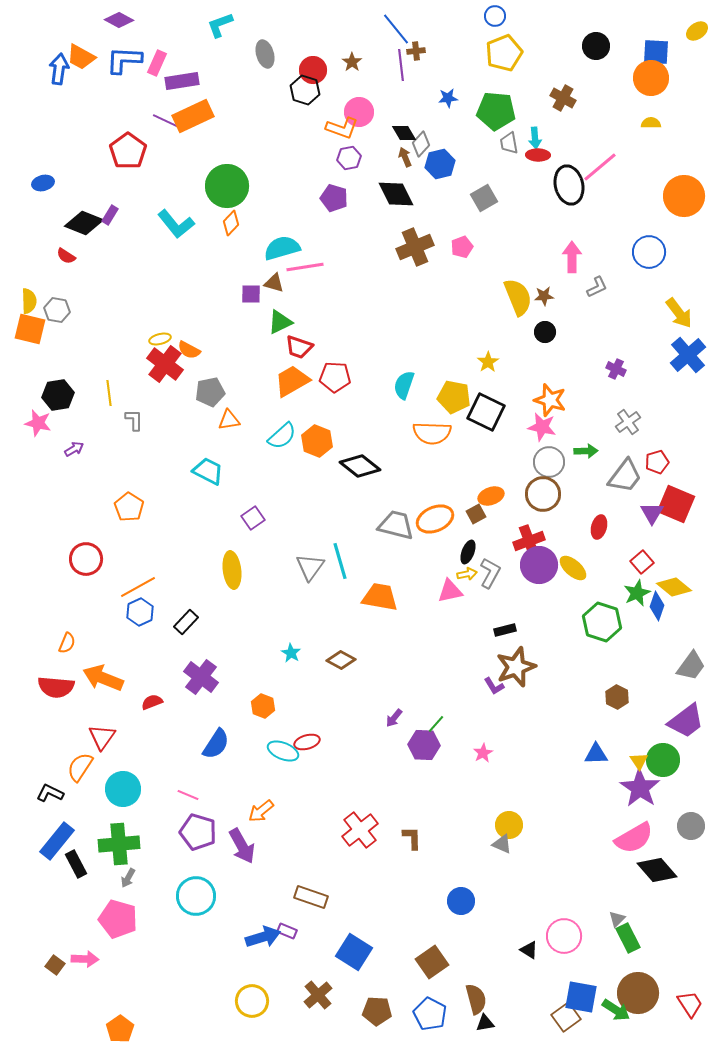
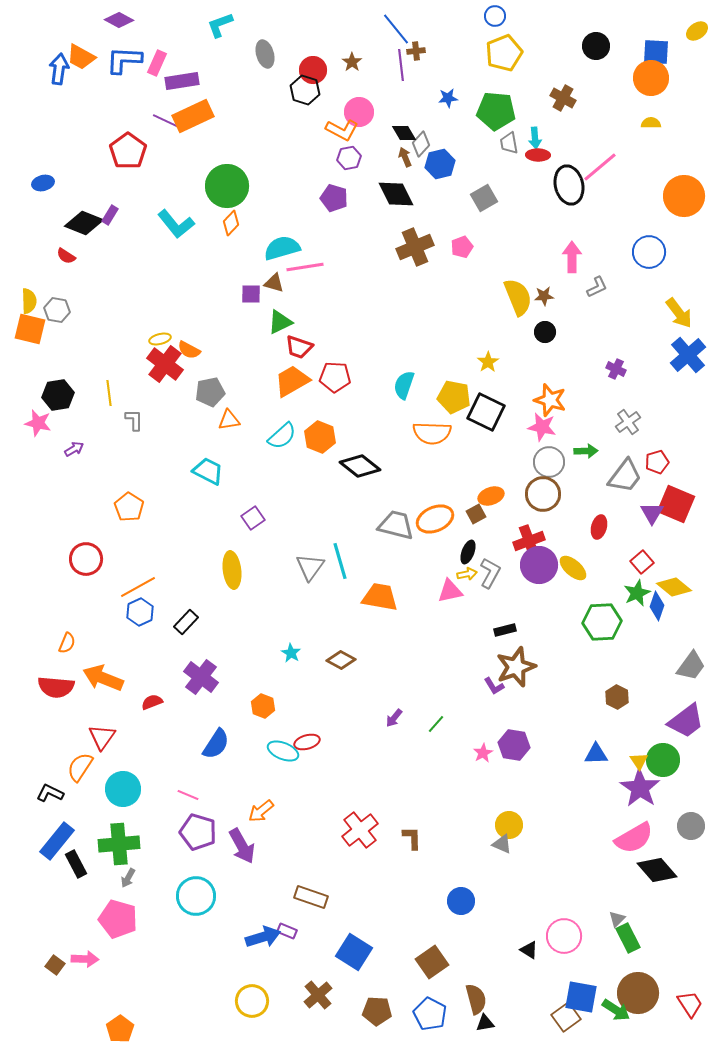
orange L-shape at (342, 128): moved 2 px down; rotated 8 degrees clockwise
orange hexagon at (317, 441): moved 3 px right, 4 px up
green hexagon at (602, 622): rotated 21 degrees counterclockwise
purple hexagon at (424, 745): moved 90 px right; rotated 8 degrees clockwise
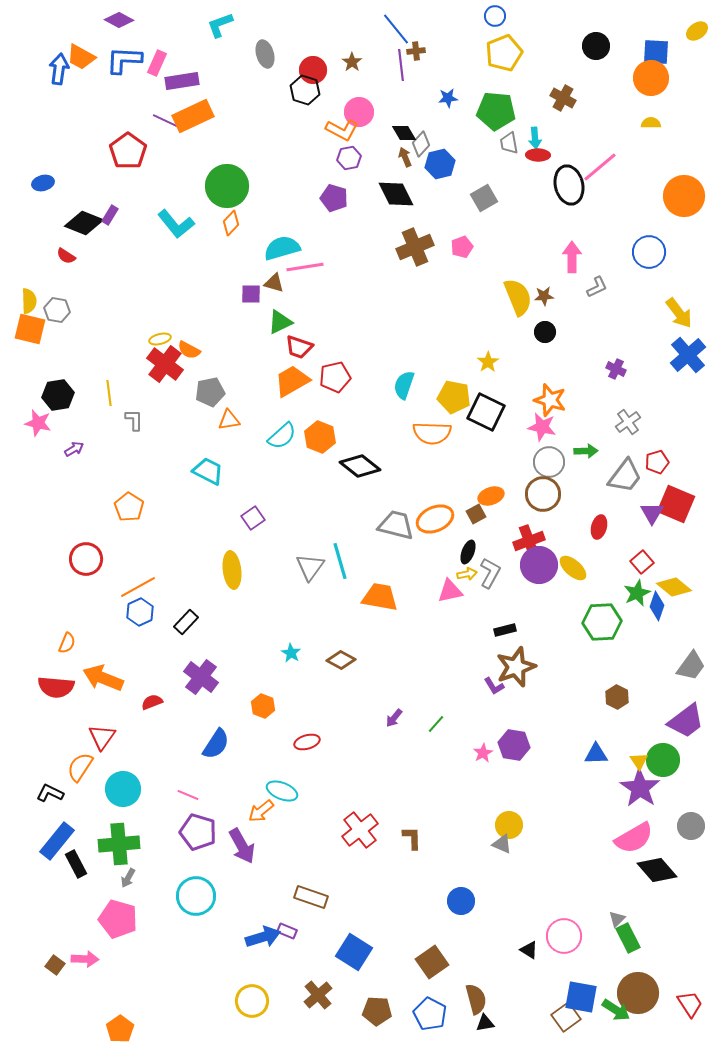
red pentagon at (335, 377): rotated 16 degrees counterclockwise
cyan ellipse at (283, 751): moved 1 px left, 40 px down
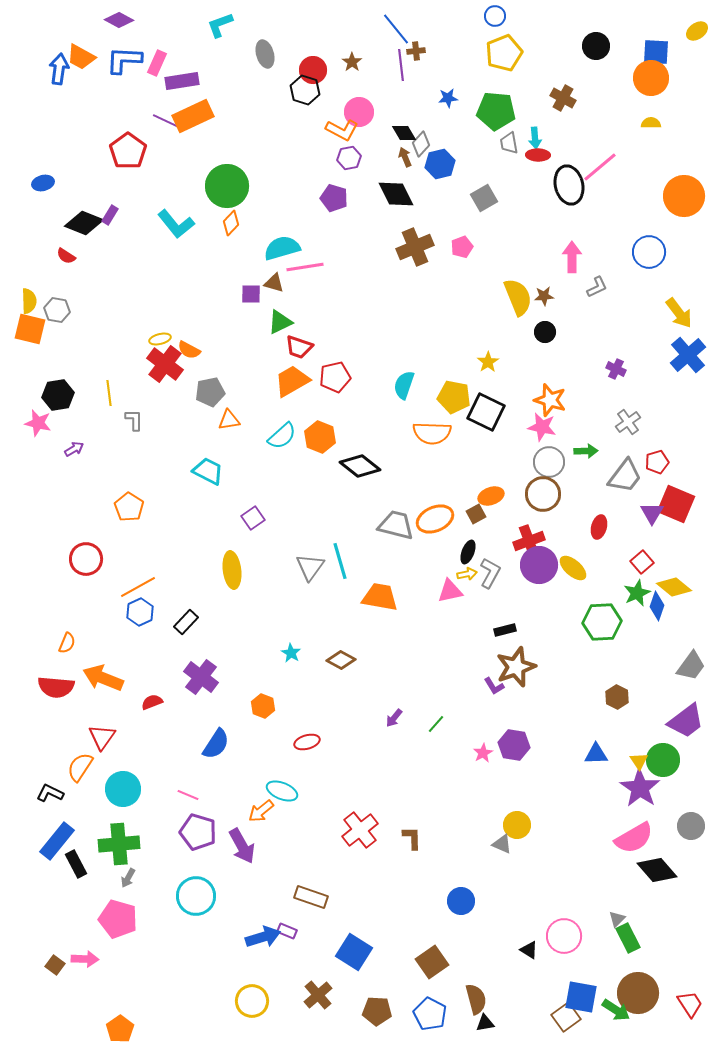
yellow circle at (509, 825): moved 8 px right
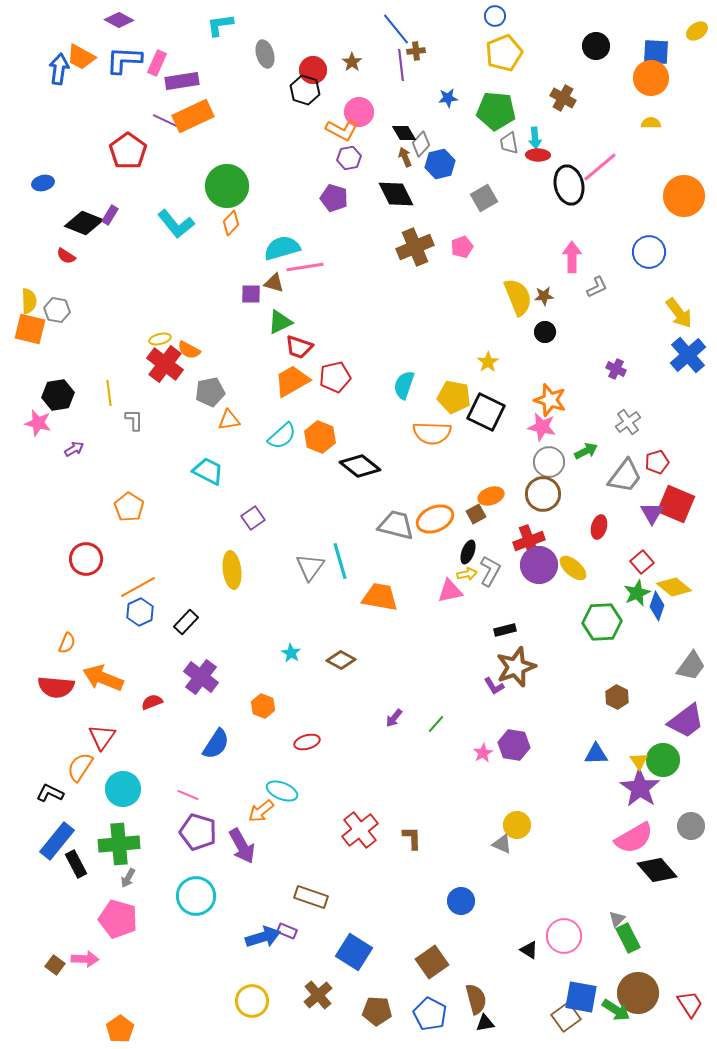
cyan L-shape at (220, 25): rotated 12 degrees clockwise
green arrow at (586, 451): rotated 25 degrees counterclockwise
gray L-shape at (490, 573): moved 2 px up
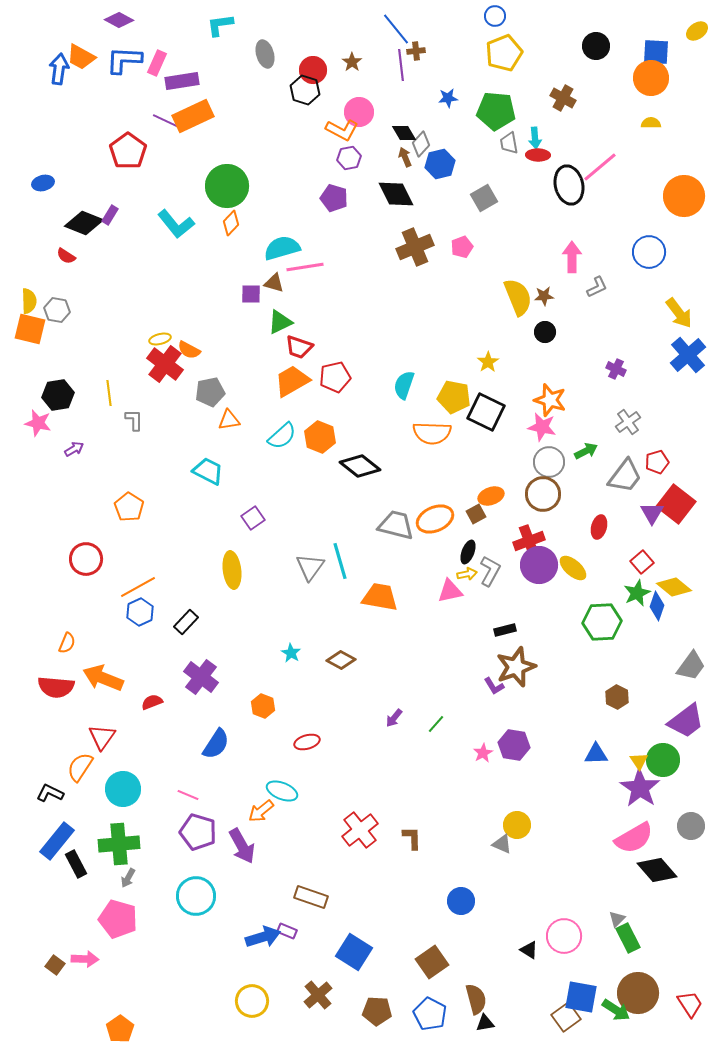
red square at (676, 504): rotated 15 degrees clockwise
